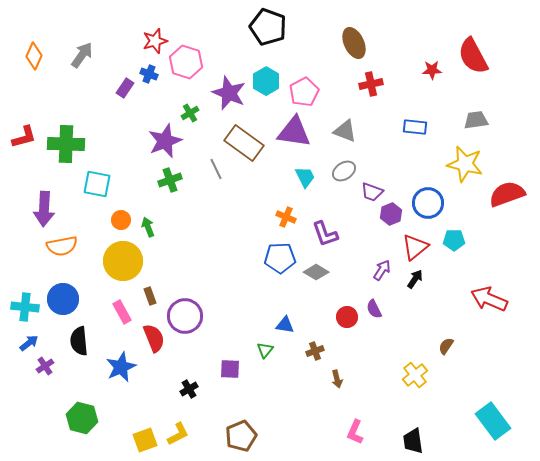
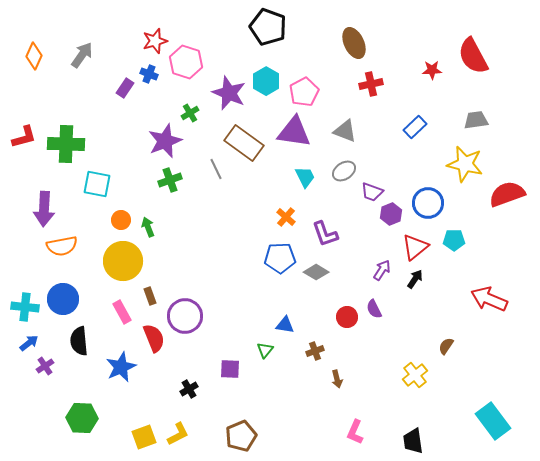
blue rectangle at (415, 127): rotated 50 degrees counterclockwise
orange cross at (286, 217): rotated 18 degrees clockwise
green hexagon at (82, 418): rotated 12 degrees counterclockwise
yellow square at (145, 440): moved 1 px left, 3 px up
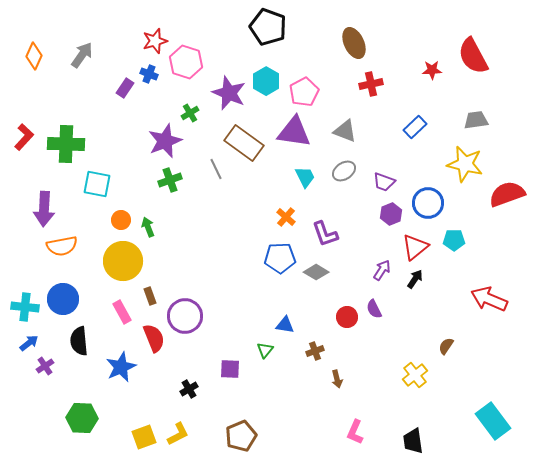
red L-shape at (24, 137): rotated 32 degrees counterclockwise
purple trapezoid at (372, 192): moved 12 px right, 10 px up
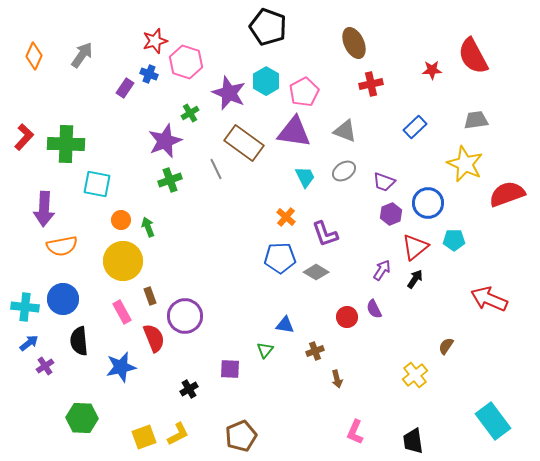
yellow star at (465, 164): rotated 12 degrees clockwise
blue star at (121, 367): rotated 12 degrees clockwise
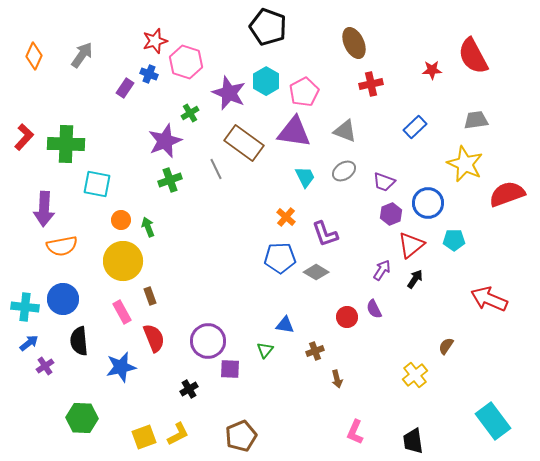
red triangle at (415, 247): moved 4 px left, 2 px up
purple circle at (185, 316): moved 23 px right, 25 px down
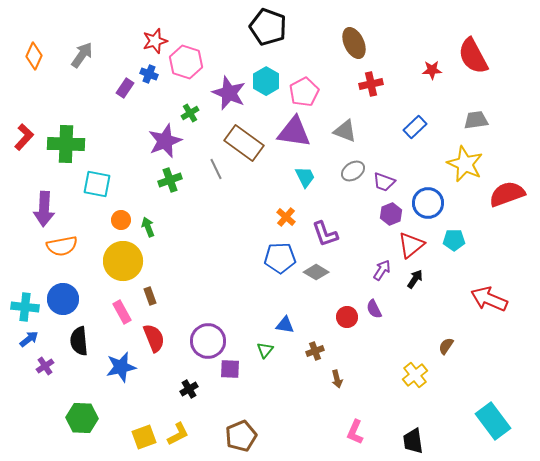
gray ellipse at (344, 171): moved 9 px right
blue arrow at (29, 343): moved 4 px up
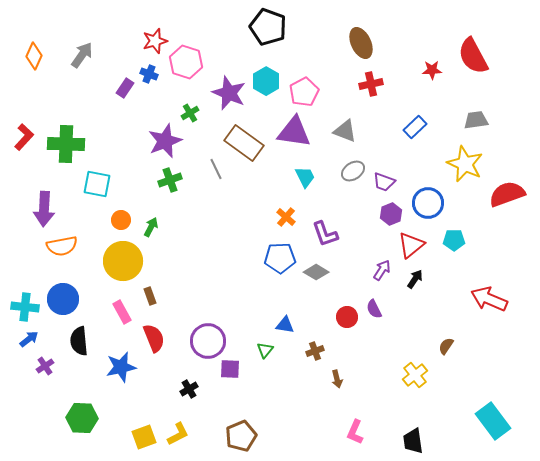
brown ellipse at (354, 43): moved 7 px right
green arrow at (148, 227): moved 3 px right; rotated 48 degrees clockwise
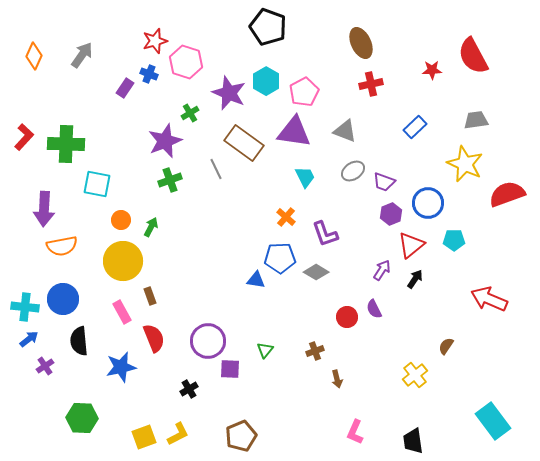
blue triangle at (285, 325): moved 29 px left, 45 px up
